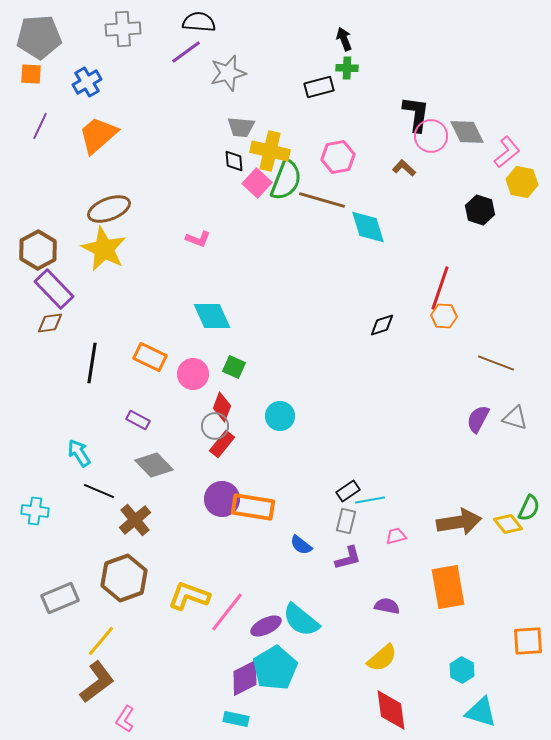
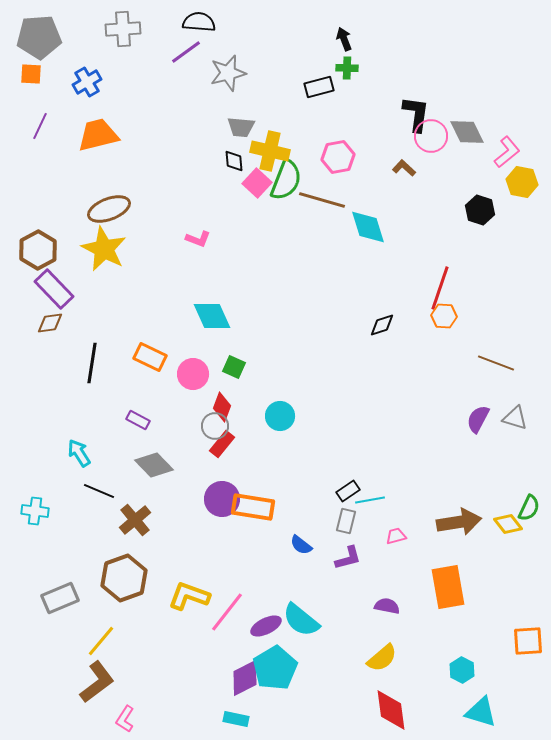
orange trapezoid at (98, 135): rotated 27 degrees clockwise
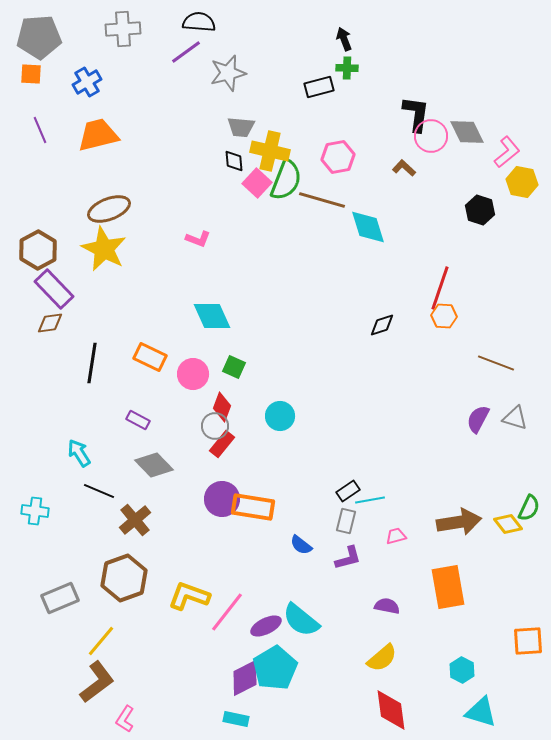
purple line at (40, 126): moved 4 px down; rotated 48 degrees counterclockwise
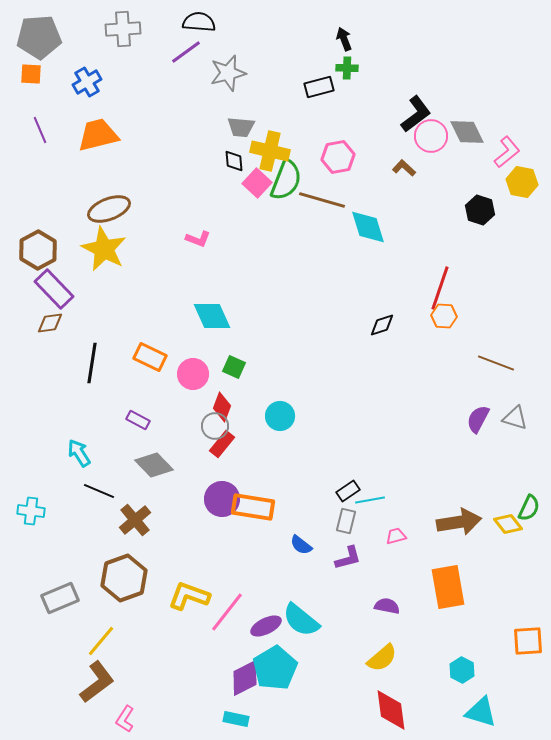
black L-shape at (416, 114): rotated 45 degrees clockwise
cyan cross at (35, 511): moved 4 px left
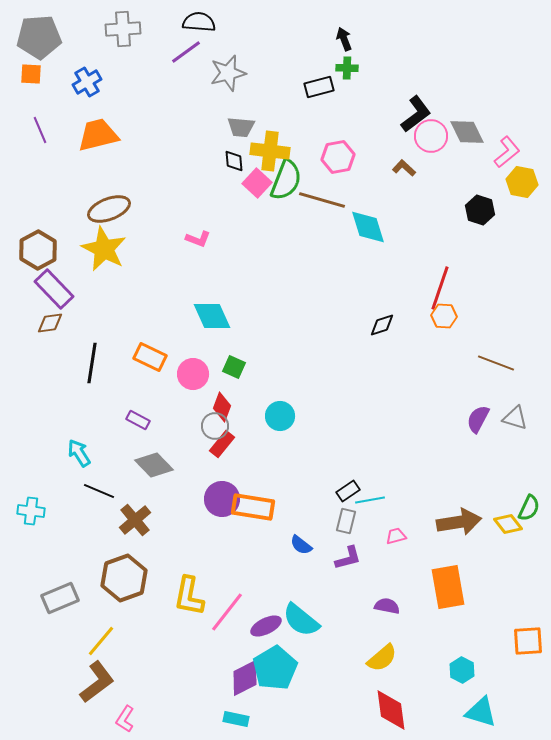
yellow cross at (270, 151): rotated 6 degrees counterclockwise
yellow L-shape at (189, 596): rotated 99 degrees counterclockwise
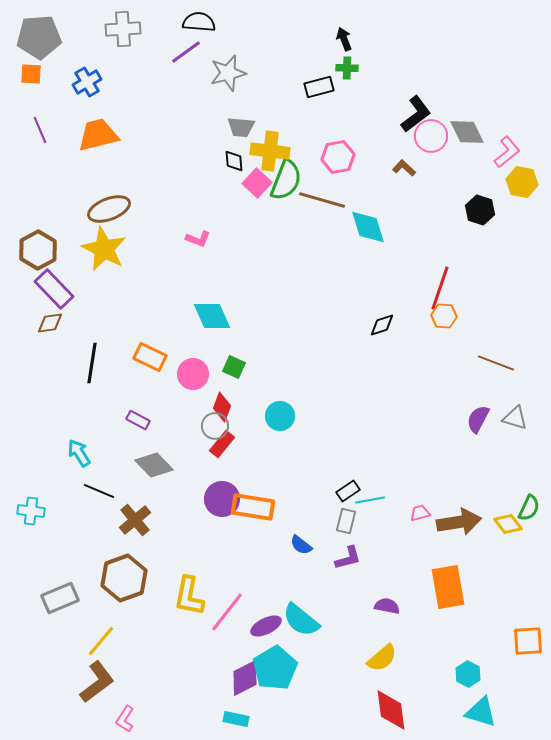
pink trapezoid at (396, 536): moved 24 px right, 23 px up
cyan hexagon at (462, 670): moved 6 px right, 4 px down
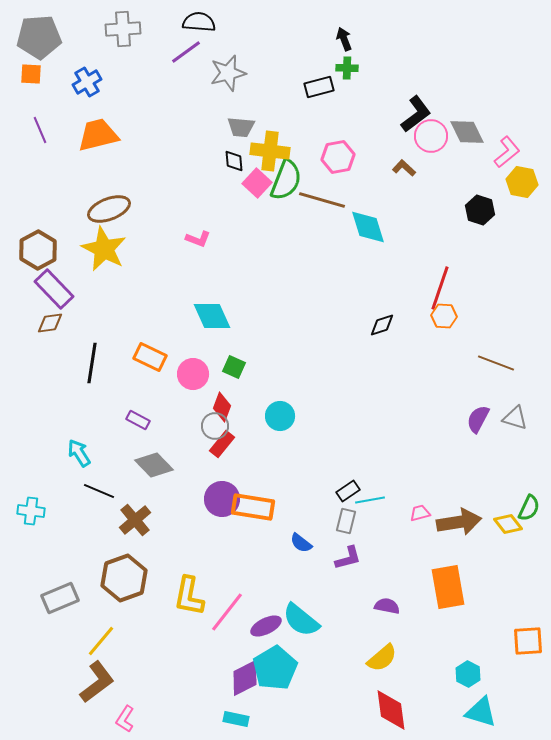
blue semicircle at (301, 545): moved 2 px up
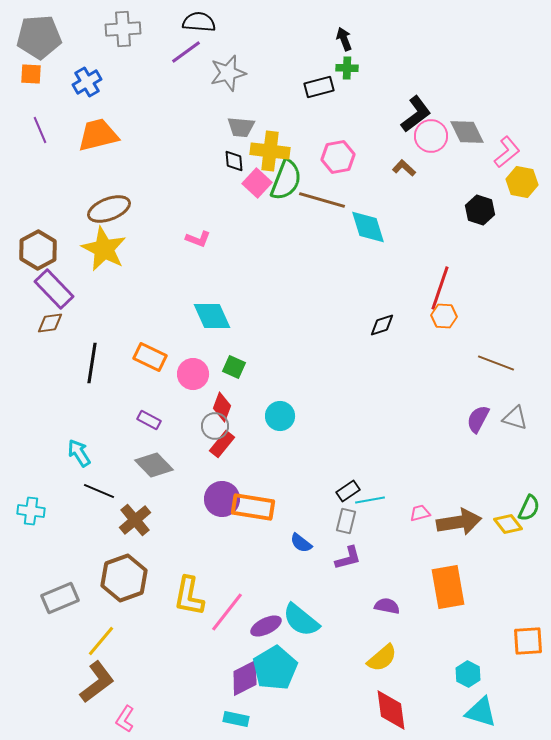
purple rectangle at (138, 420): moved 11 px right
